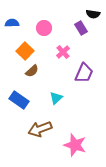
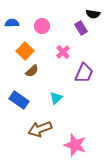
pink circle: moved 2 px left, 2 px up
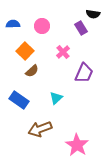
blue semicircle: moved 1 px right, 1 px down
pink star: moved 2 px right; rotated 15 degrees clockwise
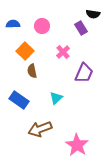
brown semicircle: rotated 120 degrees clockwise
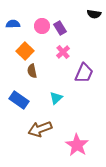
black semicircle: moved 1 px right
purple rectangle: moved 21 px left
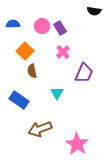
black semicircle: moved 3 px up
cyan triangle: moved 1 px right, 5 px up; rotated 16 degrees counterclockwise
pink star: moved 1 px up
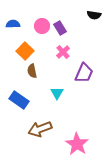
black semicircle: moved 4 px down
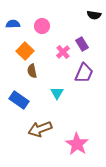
purple rectangle: moved 22 px right, 16 px down
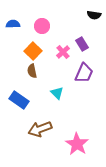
orange square: moved 8 px right
cyan triangle: rotated 16 degrees counterclockwise
